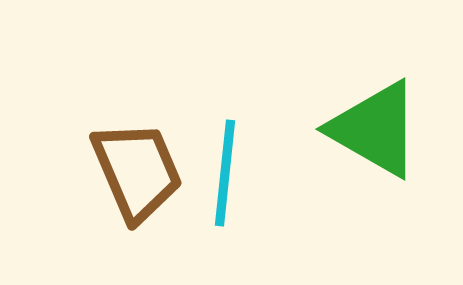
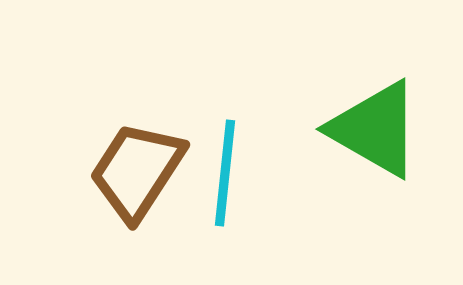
brown trapezoid: rotated 124 degrees counterclockwise
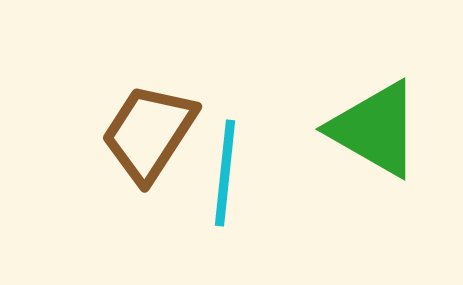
brown trapezoid: moved 12 px right, 38 px up
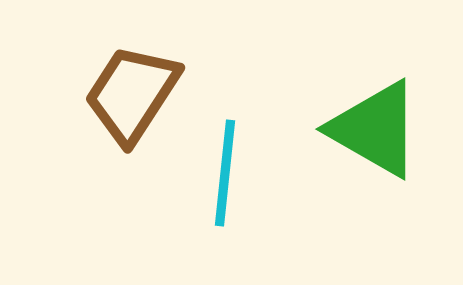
brown trapezoid: moved 17 px left, 39 px up
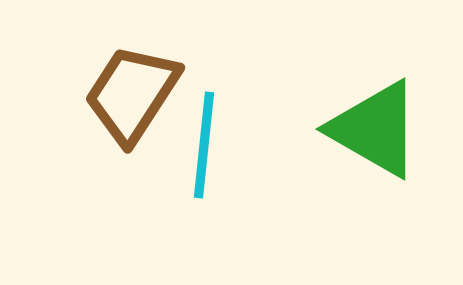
cyan line: moved 21 px left, 28 px up
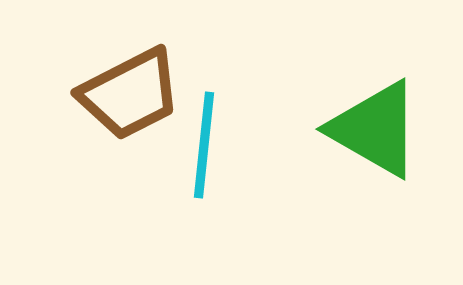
brown trapezoid: moved 2 px left; rotated 150 degrees counterclockwise
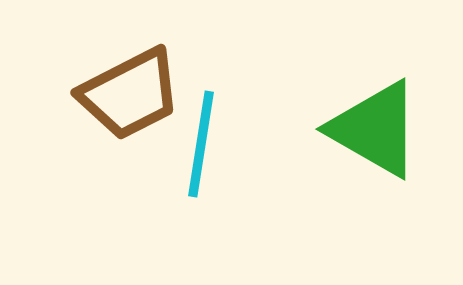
cyan line: moved 3 px left, 1 px up; rotated 3 degrees clockwise
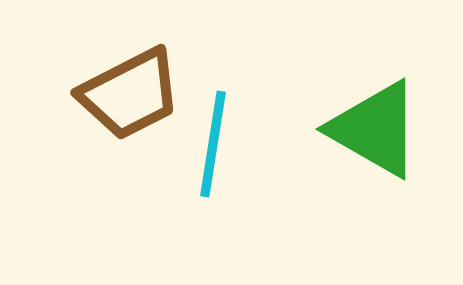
cyan line: moved 12 px right
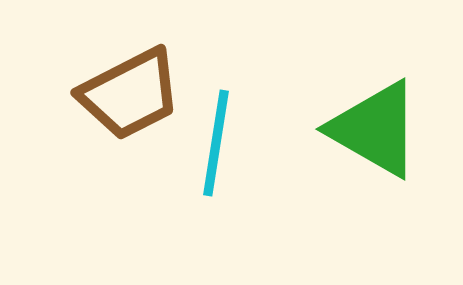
cyan line: moved 3 px right, 1 px up
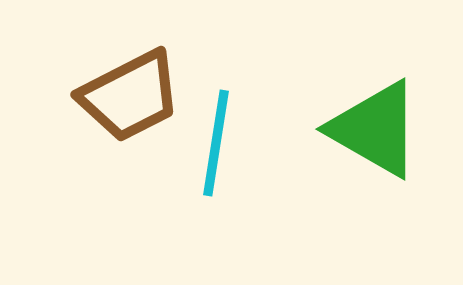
brown trapezoid: moved 2 px down
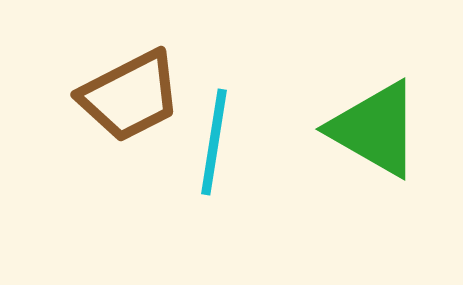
cyan line: moved 2 px left, 1 px up
